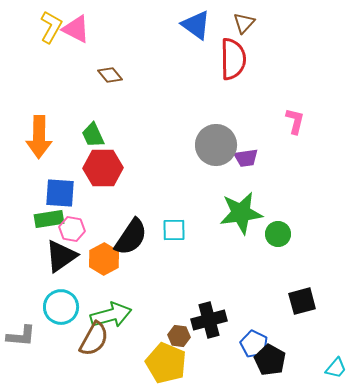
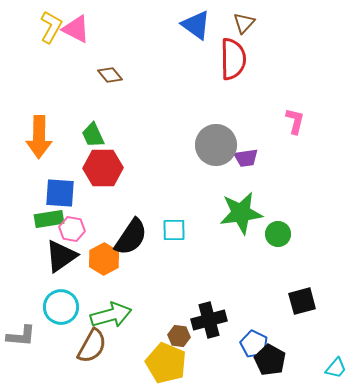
brown semicircle: moved 2 px left, 7 px down
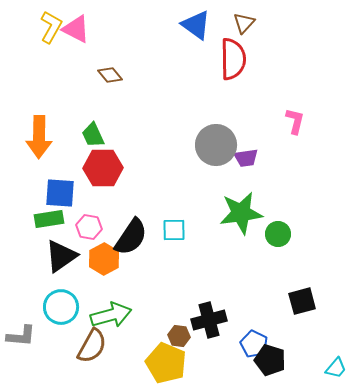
pink hexagon: moved 17 px right, 2 px up
black pentagon: rotated 12 degrees counterclockwise
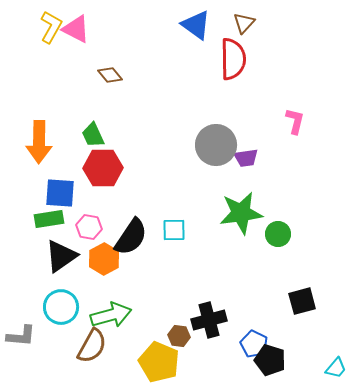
orange arrow: moved 5 px down
yellow pentagon: moved 7 px left, 1 px up
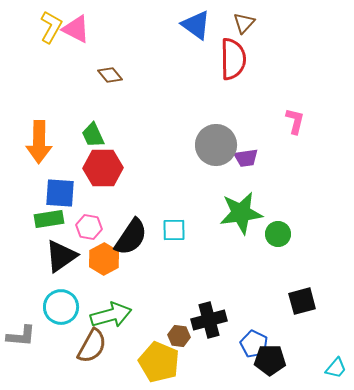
black pentagon: rotated 16 degrees counterclockwise
